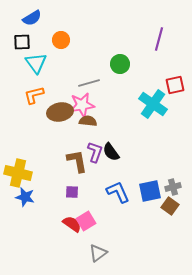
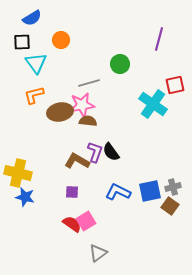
brown L-shape: rotated 50 degrees counterclockwise
blue L-shape: rotated 40 degrees counterclockwise
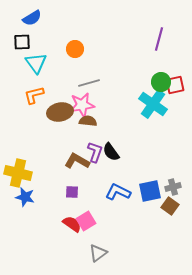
orange circle: moved 14 px right, 9 px down
green circle: moved 41 px right, 18 px down
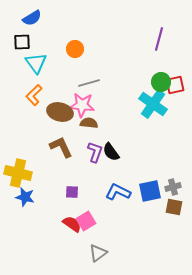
orange L-shape: rotated 30 degrees counterclockwise
pink star: rotated 15 degrees clockwise
brown ellipse: rotated 25 degrees clockwise
brown semicircle: moved 1 px right, 2 px down
brown L-shape: moved 16 px left, 14 px up; rotated 35 degrees clockwise
brown square: moved 4 px right, 1 px down; rotated 24 degrees counterclockwise
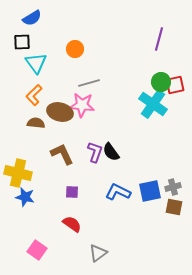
brown semicircle: moved 53 px left
brown L-shape: moved 1 px right, 7 px down
pink square: moved 49 px left, 29 px down; rotated 24 degrees counterclockwise
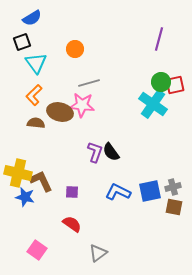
black square: rotated 18 degrees counterclockwise
brown L-shape: moved 21 px left, 27 px down
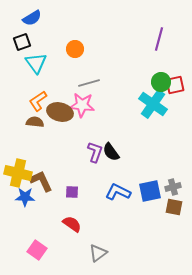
orange L-shape: moved 4 px right, 6 px down; rotated 10 degrees clockwise
brown semicircle: moved 1 px left, 1 px up
blue star: rotated 12 degrees counterclockwise
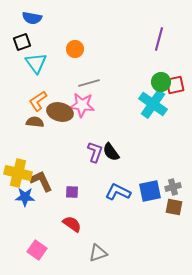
blue semicircle: rotated 42 degrees clockwise
gray triangle: rotated 18 degrees clockwise
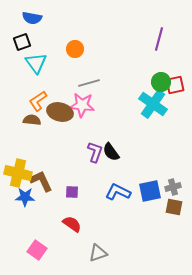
brown semicircle: moved 3 px left, 2 px up
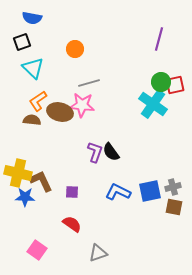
cyan triangle: moved 3 px left, 5 px down; rotated 10 degrees counterclockwise
